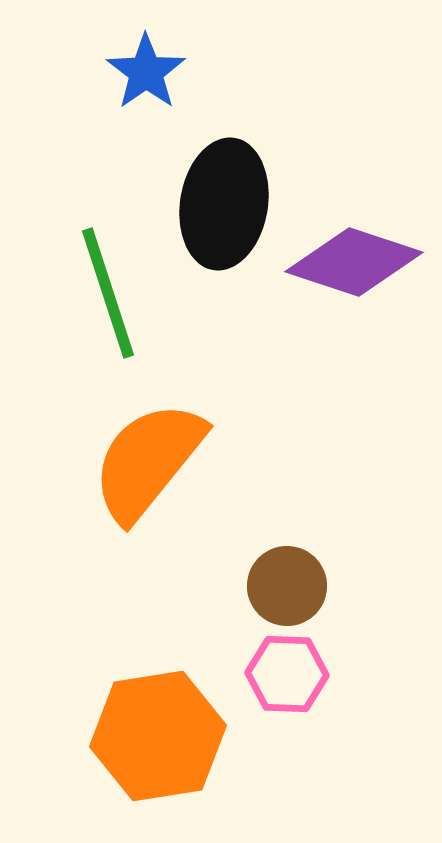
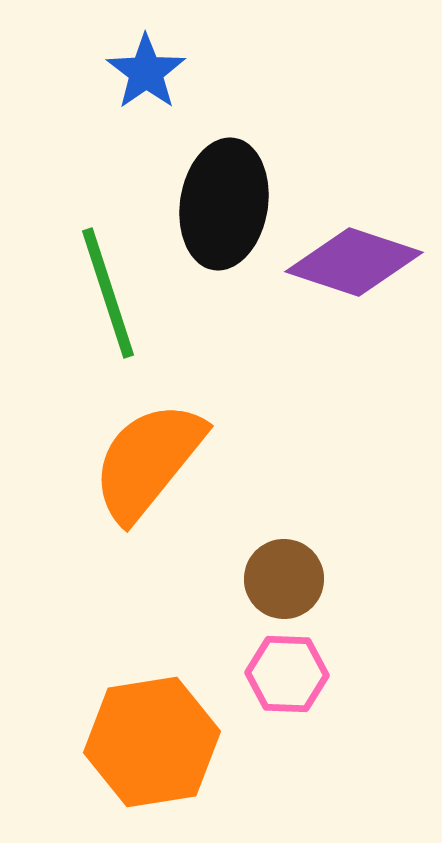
brown circle: moved 3 px left, 7 px up
orange hexagon: moved 6 px left, 6 px down
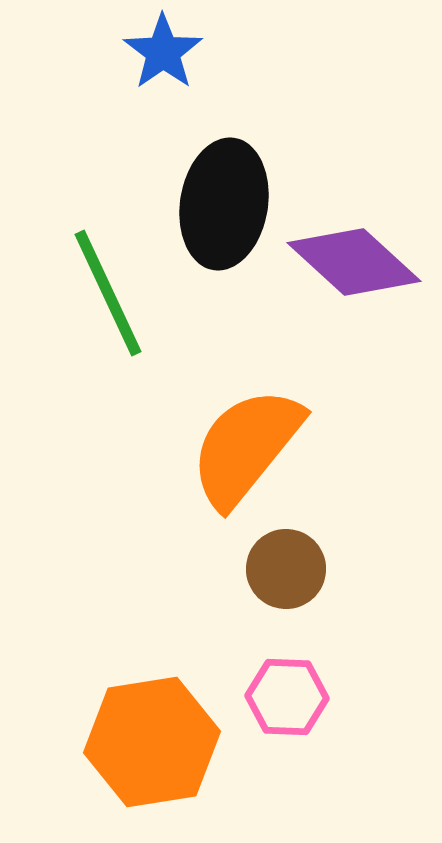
blue star: moved 17 px right, 20 px up
purple diamond: rotated 24 degrees clockwise
green line: rotated 7 degrees counterclockwise
orange semicircle: moved 98 px right, 14 px up
brown circle: moved 2 px right, 10 px up
pink hexagon: moved 23 px down
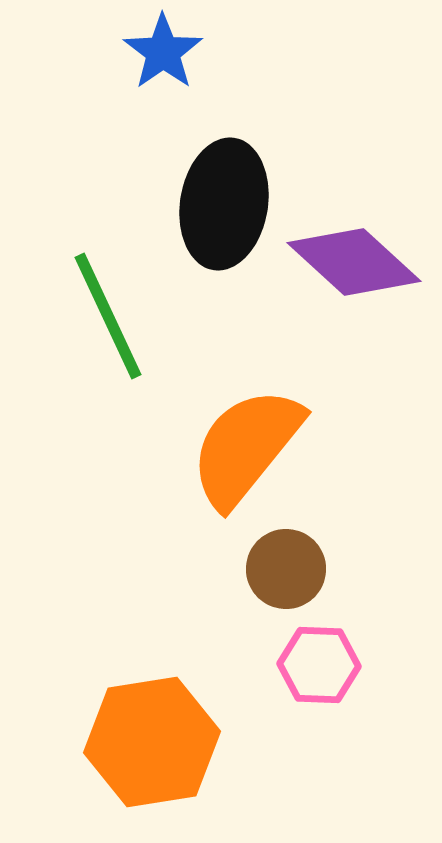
green line: moved 23 px down
pink hexagon: moved 32 px right, 32 px up
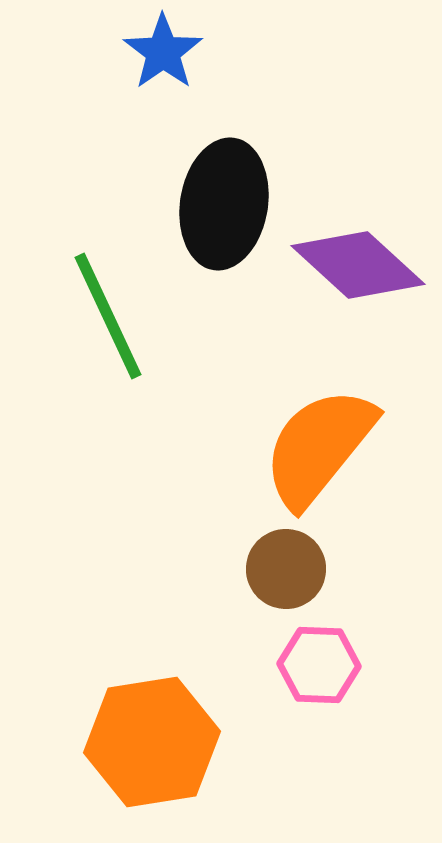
purple diamond: moved 4 px right, 3 px down
orange semicircle: moved 73 px right
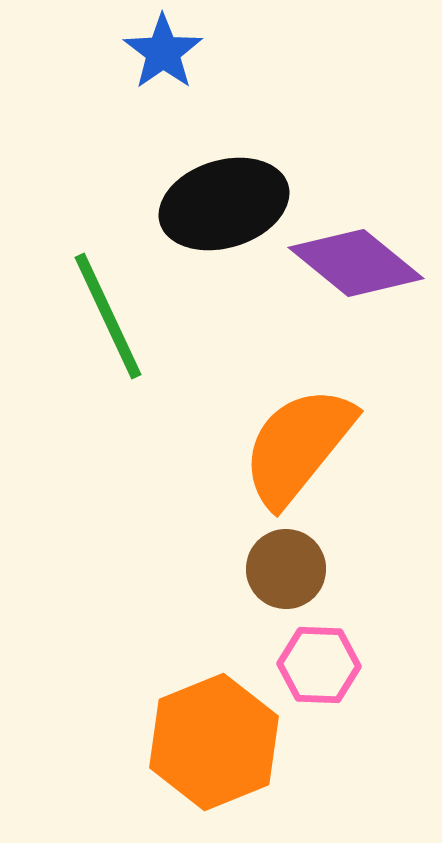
black ellipse: rotated 64 degrees clockwise
purple diamond: moved 2 px left, 2 px up; rotated 3 degrees counterclockwise
orange semicircle: moved 21 px left, 1 px up
orange hexagon: moved 62 px right; rotated 13 degrees counterclockwise
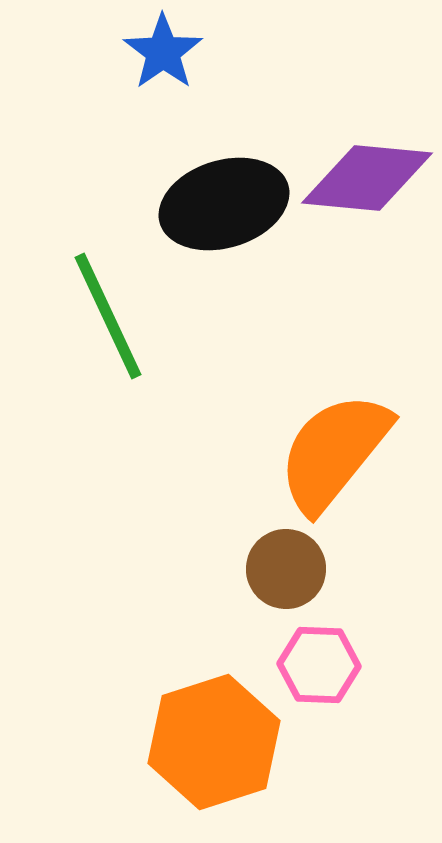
purple diamond: moved 11 px right, 85 px up; rotated 34 degrees counterclockwise
orange semicircle: moved 36 px right, 6 px down
orange hexagon: rotated 4 degrees clockwise
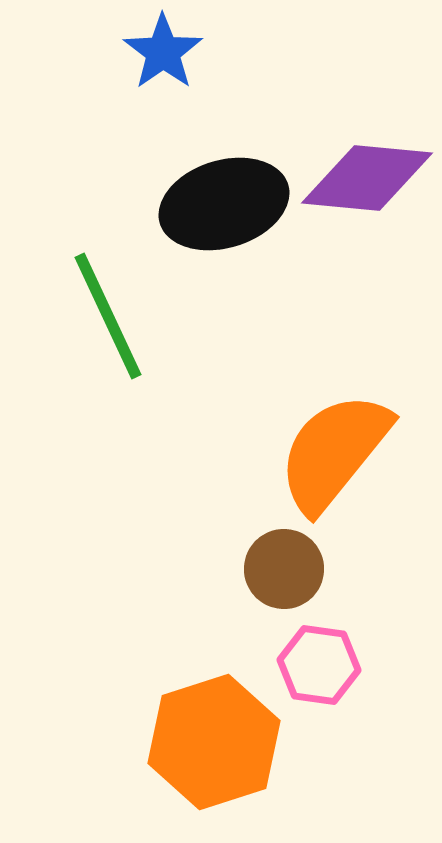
brown circle: moved 2 px left
pink hexagon: rotated 6 degrees clockwise
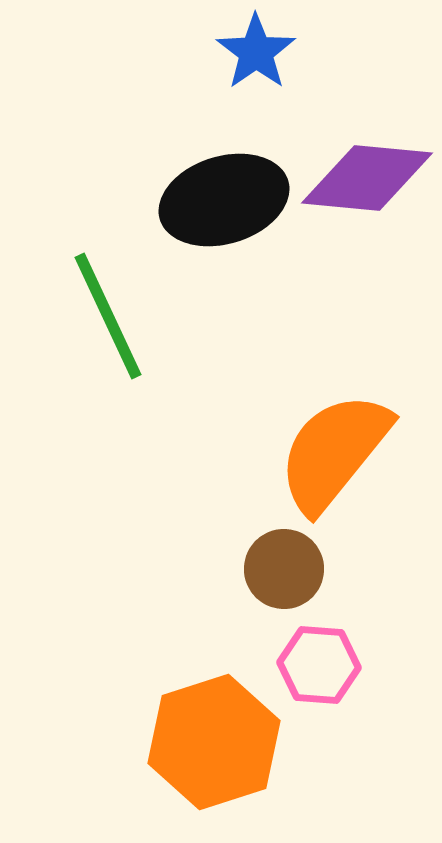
blue star: moved 93 px right
black ellipse: moved 4 px up
pink hexagon: rotated 4 degrees counterclockwise
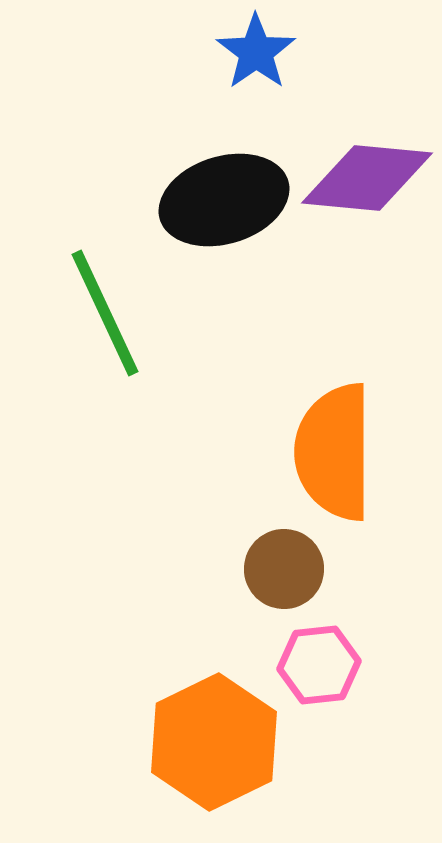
green line: moved 3 px left, 3 px up
orange semicircle: rotated 39 degrees counterclockwise
pink hexagon: rotated 10 degrees counterclockwise
orange hexagon: rotated 8 degrees counterclockwise
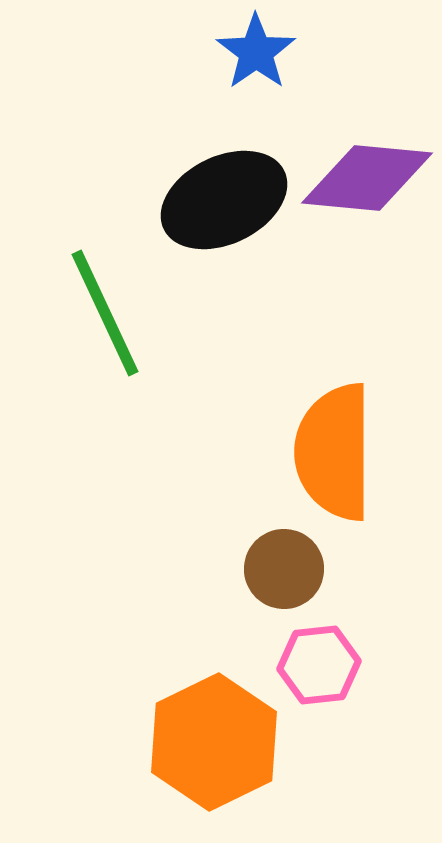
black ellipse: rotated 9 degrees counterclockwise
